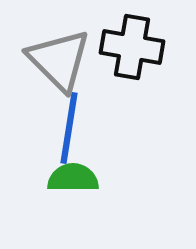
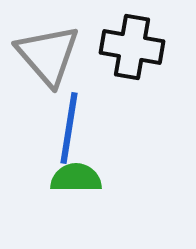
gray triangle: moved 11 px left, 5 px up; rotated 4 degrees clockwise
green semicircle: moved 3 px right
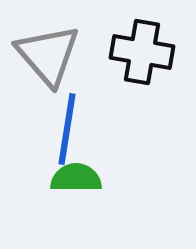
black cross: moved 10 px right, 5 px down
blue line: moved 2 px left, 1 px down
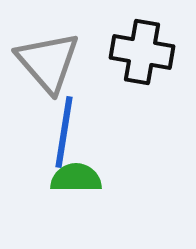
gray triangle: moved 7 px down
blue line: moved 3 px left, 3 px down
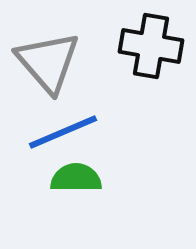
black cross: moved 9 px right, 6 px up
blue line: moved 1 px left; rotated 58 degrees clockwise
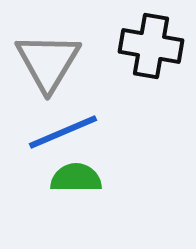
gray triangle: rotated 12 degrees clockwise
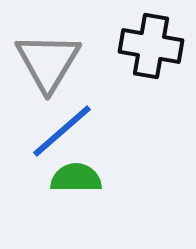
blue line: moved 1 px left, 1 px up; rotated 18 degrees counterclockwise
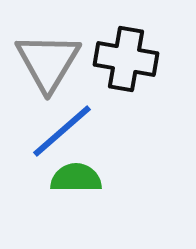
black cross: moved 25 px left, 13 px down
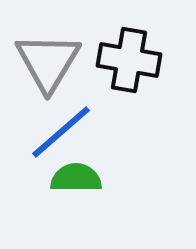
black cross: moved 3 px right, 1 px down
blue line: moved 1 px left, 1 px down
